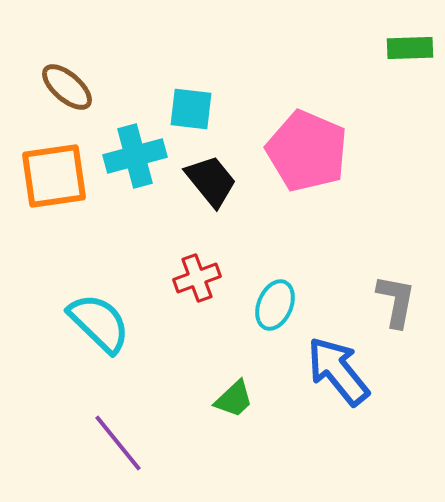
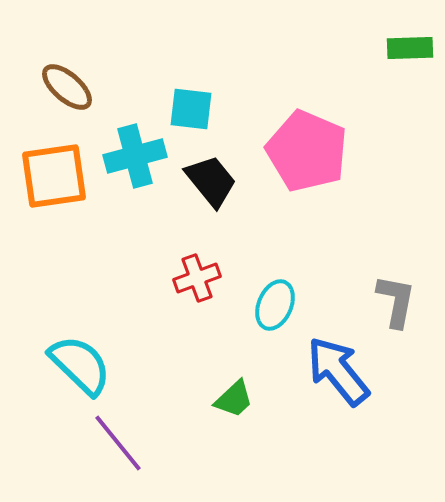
cyan semicircle: moved 19 px left, 42 px down
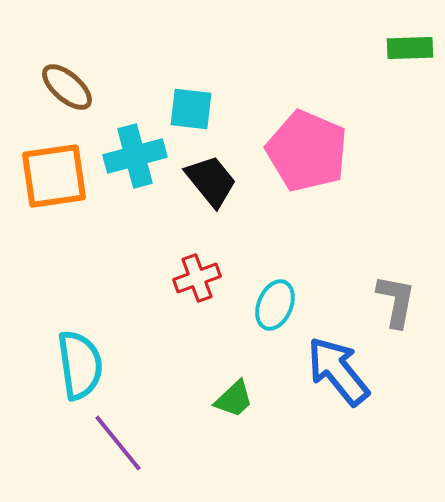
cyan semicircle: rotated 38 degrees clockwise
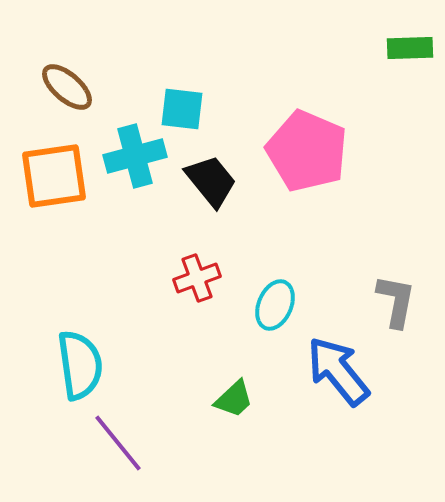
cyan square: moved 9 px left
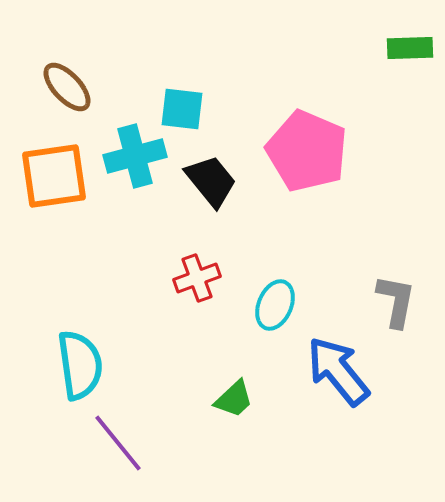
brown ellipse: rotated 6 degrees clockwise
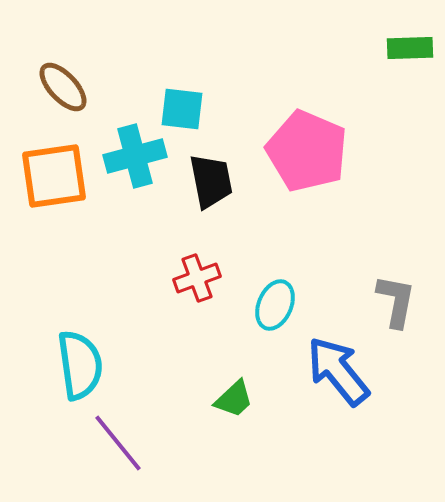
brown ellipse: moved 4 px left
black trapezoid: rotated 28 degrees clockwise
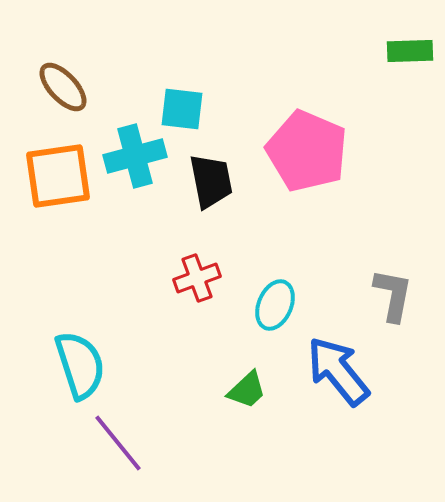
green rectangle: moved 3 px down
orange square: moved 4 px right
gray L-shape: moved 3 px left, 6 px up
cyan semicircle: rotated 10 degrees counterclockwise
green trapezoid: moved 13 px right, 9 px up
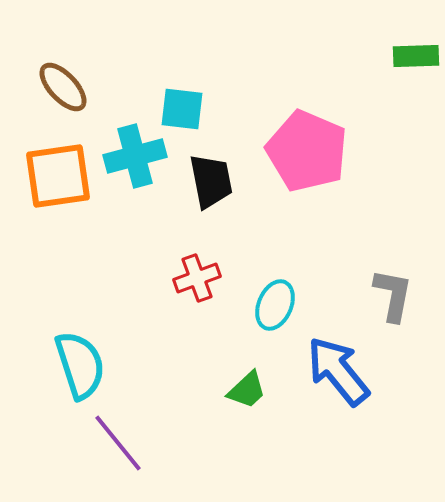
green rectangle: moved 6 px right, 5 px down
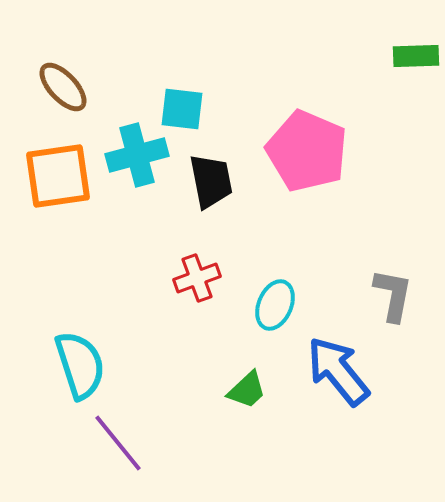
cyan cross: moved 2 px right, 1 px up
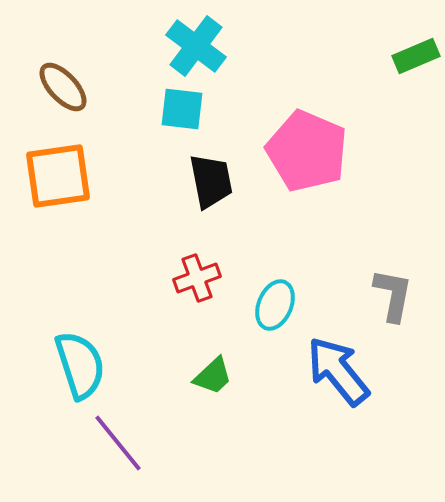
green rectangle: rotated 21 degrees counterclockwise
cyan cross: moved 59 px right, 109 px up; rotated 38 degrees counterclockwise
green trapezoid: moved 34 px left, 14 px up
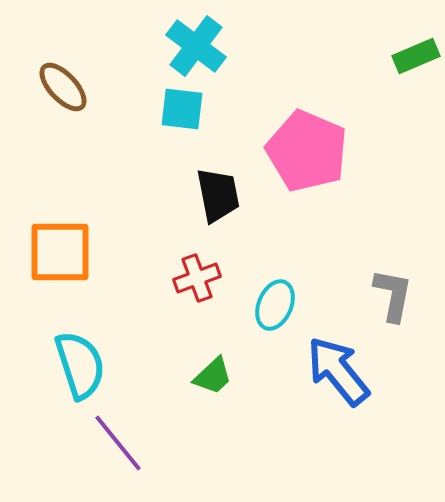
orange square: moved 2 px right, 76 px down; rotated 8 degrees clockwise
black trapezoid: moved 7 px right, 14 px down
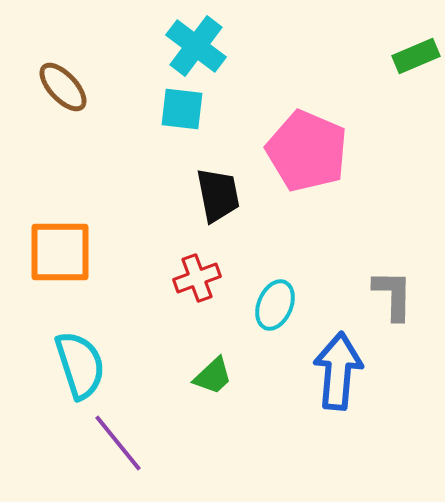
gray L-shape: rotated 10 degrees counterclockwise
blue arrow: rotated 44 degrees clockwise
